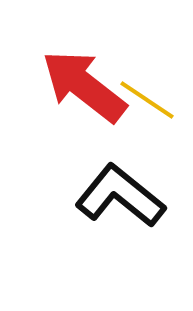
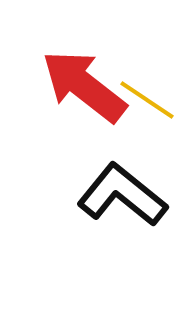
black L-shape: moved 2 px right, 1 px up
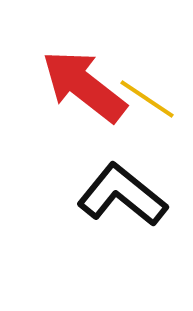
yellow line: moved 1 px up
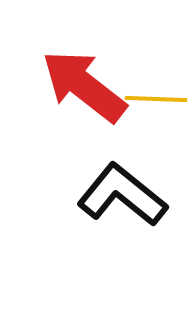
yellow line: moved 9 px right; rotated 32 degrees counterclockwise
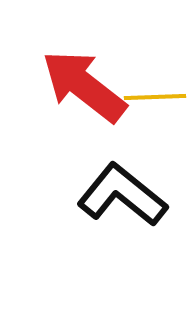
yellow line: moved 1 px left, 2 px up; rotated 4 degrees counterclockwise
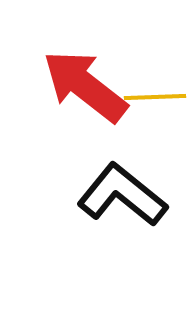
red arrow: moved 1 px right
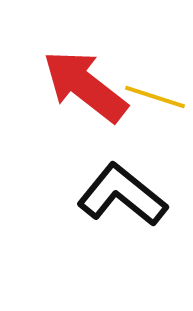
yellow line: rotated 20 degrees clockwise
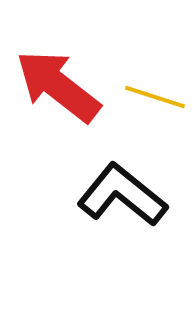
red arrow: moved 27 px left
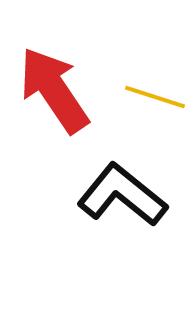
red arrow: moved 4 px left, 4 px down; rotated 18 degrees clockwise
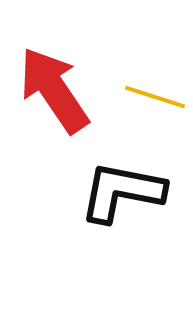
black L-shape: moved 3 px up; rotated 28 degrees counterclockwise
